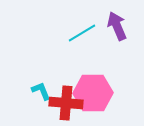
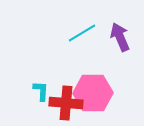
purple arrow: moved 3 px right, 11 px down
cyan L-shape: rotated 25 degrees clockwise
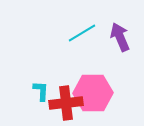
red cross: rotated 12 degrees counterclockwise
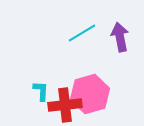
purple arrow: rotated 12 degrees clockwise
pink hexagon: moved 3 px left, 1 px down; rotated 15 degrees counterclockwise
red cross: moved 1 px left, 2 px down
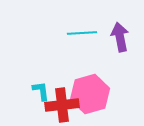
cyan line: rotated 28 degrees clockwise
cyan L-shape: rotated 10 degrees counterclockwise
red cross: moved 3 px left
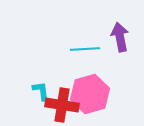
cyan line: moved 3 px right, 16 px down
red cross: rotated 16 degrees clockwise
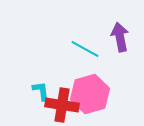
cyan line: rotated 32 degrees clockwise
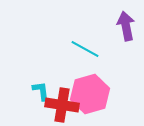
purple arrow: moved 6 px right, 11 px up
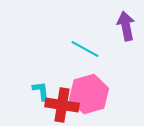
pink hexagon: moved 1 px left
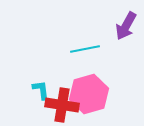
purple arrow: rotated 140 degrees counterclockwise
cyan line: rotated 40 degrees counterclockwise
cyan L-shape: moved 1 px up
